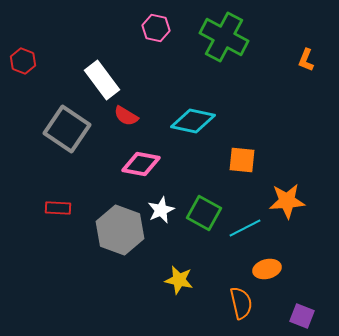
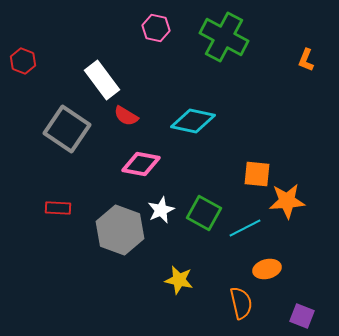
orange square: moved 15 px right, 14 px down
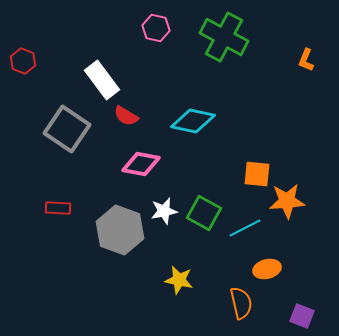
white star: moved 3 px right, 1 px down; rotated 12 degrees clockwise
